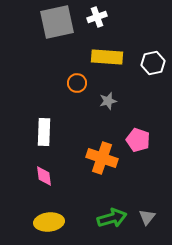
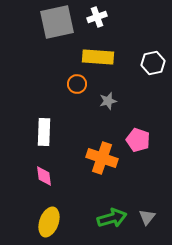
yellow rectangle: moved 9 px left
orange circle: moved 1 px down
yellow ellipse: rotated 64 degrees counterclockwise
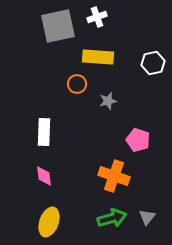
gray square: moved 1 px right, 4 px down
orange cross: moved 12 px right, 18 px down
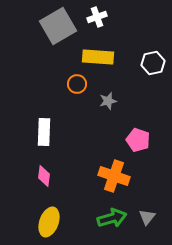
gray square: rotated 18 degrees counterclockwise
pink diamond: rotated 15 degrees clockwise
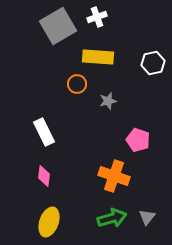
white rectangle: rotated 28 degrees counterclockwise
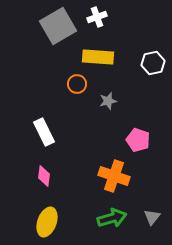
gray triangle: moved 5 px right
yellow ellipse: moved 2 px left
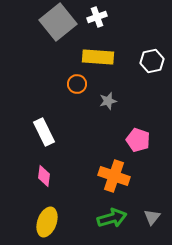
gray square: moved 4 px up; rotated 9 degrees counterclockwise
white hexagon: moved 1 px left, 2 px up
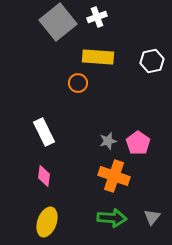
orange circle: moved 1 px right, 1 px up
gray star: moved 40 px down
pink pentagon: moved 3 px down; rotated 15 degrees clockwise
green arrow: rotated 20 degrees clockwise
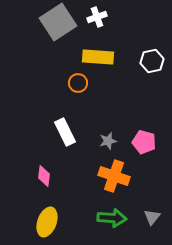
gray square: rotated 6 degrees clockwise
white rectangle: moved 21 px right
pink pentagon: moved 6 px right, 1 px up; rotated 20 degrees counterclockwise
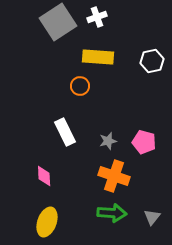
orange circle: moved 2 px right, 3 px down
pink diamond: rotated 10 degrees counterclockwise
green arrow: moved 5 px up
